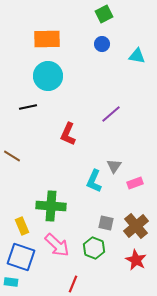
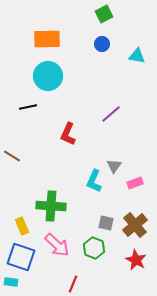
brown cross: moved 1 px left, 1 px up
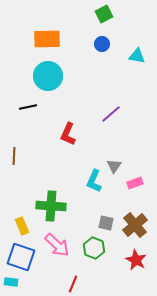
brown line: moved 2 px right; rotated 60 degrees clockwise
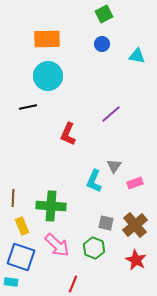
brown line: moved 1 px left, 42 px down
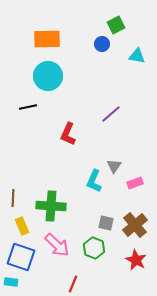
green square: moved 12 px right, 11 px down
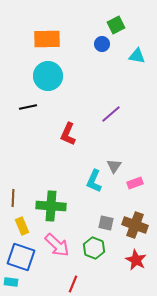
brown cross: rotated 30 degrees counterclockwise
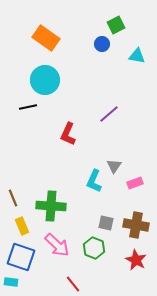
orange rectangle: moved 1 px left, 1 px up; rotated 36 degrees clockwise
cyan circle: moved 3 px left, 4 px down
purple line: moved 2 px left
brown line: rotated 24 degrees counterclockwise
brown cross: moved 1 px right; rotated 10 degrees counterclockwise
red line: rotated 60 degrees counterclockwise
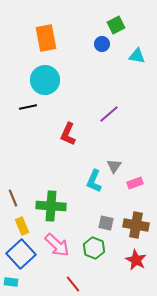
orange rectangle: rotated 44 degrees clockwise
blue square: moved 3 px up; rotated 28 degrees clockwise
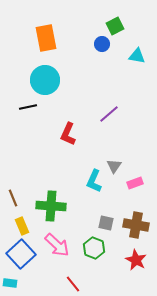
green square: moved 1 px left, 1 px down
cyan rectangle: moved 1 px left, 1 px down
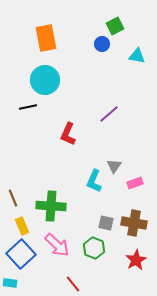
brown cross: moved 2 px left, 2 px up
red star: rotated 15 degrees clockwise
